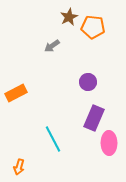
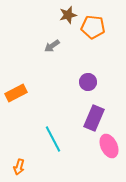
brown star: moved 1 px left, 2 px up; rotated 12 degrees clockwise
pink ellipse: moved 3 px down; rotated 25 degrees counterclockwise
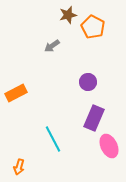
orange pentagon: rotated 20 degrees clockwise
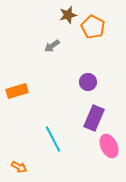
orange rectangle: moved 1 px right, 2 px up; rotated 10 degrees clockwise
orange arrow: rotated 77 degrees counterclockwise
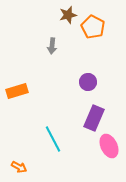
gray arrow: rotated 49 degrees counterclockwise
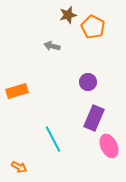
gray arrow: rotated 98 degrees clockwise
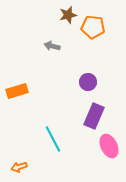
orange pentagon: rotated 20 degrees counterclockwise
purple rectangle: moved 2 px up
orange arrow: rotated 133 degrees clockwise
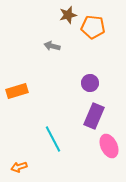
purple circle: moved 2 px right, 1 px down
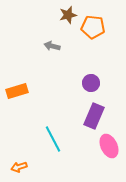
purple circle: moved 1 px right
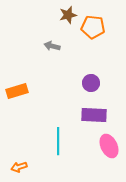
purple rectangle: moved 1 px up; rotated 70 degrees clockwise
cyan line: moved 5 px right, 2 px down; rotated 28 degrees clockwise
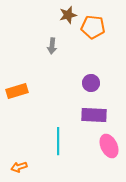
gray arrow: rotated 98 degrees counterclockwise
